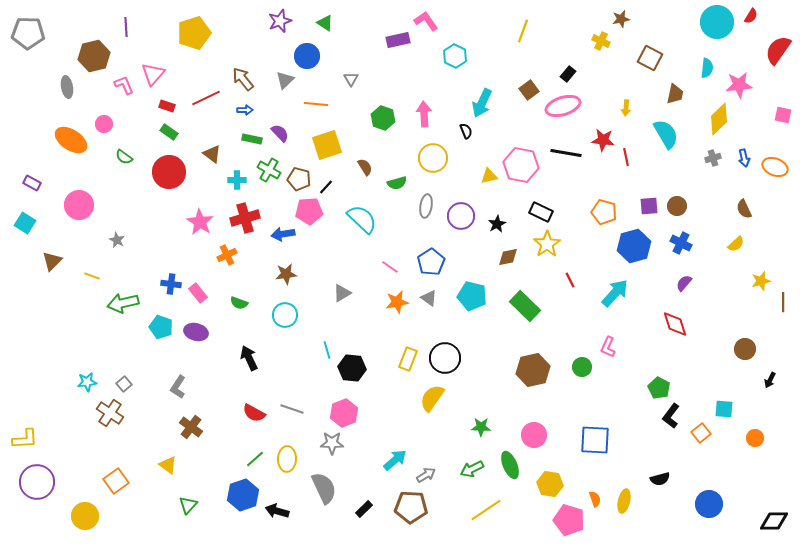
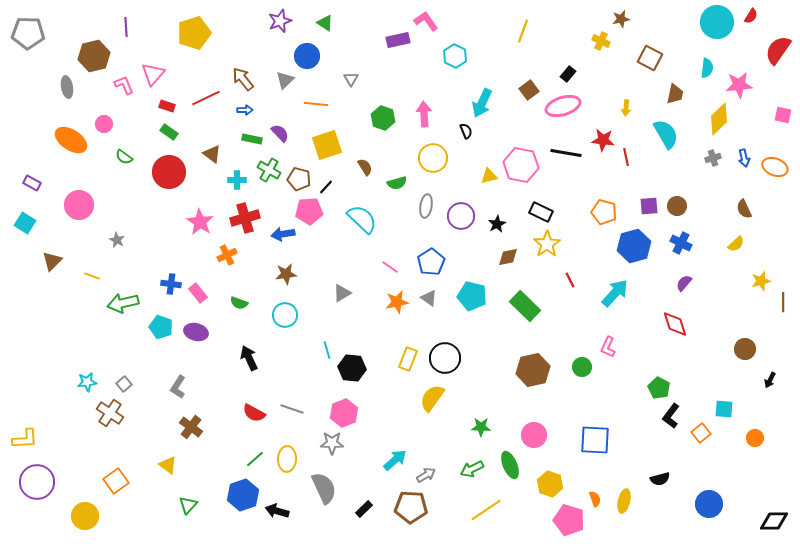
yellow hexagon at (550, 484): rotated 10 degrees clockwise
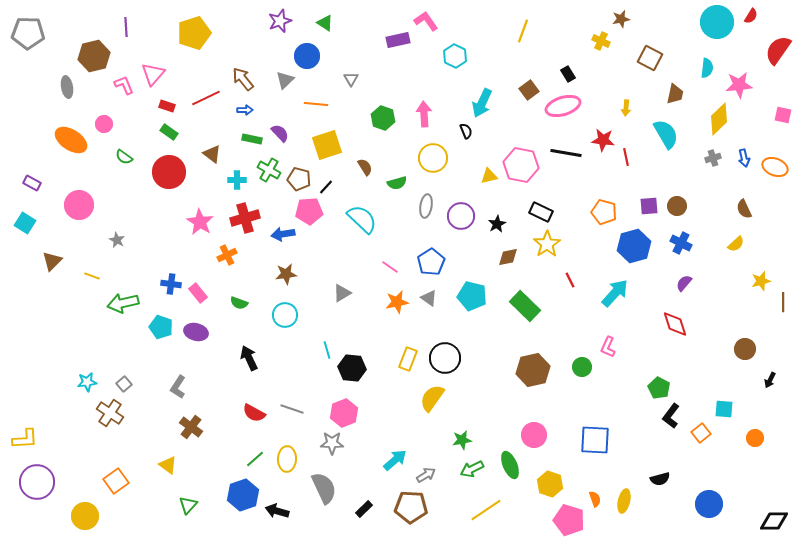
black rectangle at (568, 74): rotated 70 degrees counterclockwise
green star at (481, 427): moved 19 px left, 13 px down; rotated 12 degrees counterclockwise
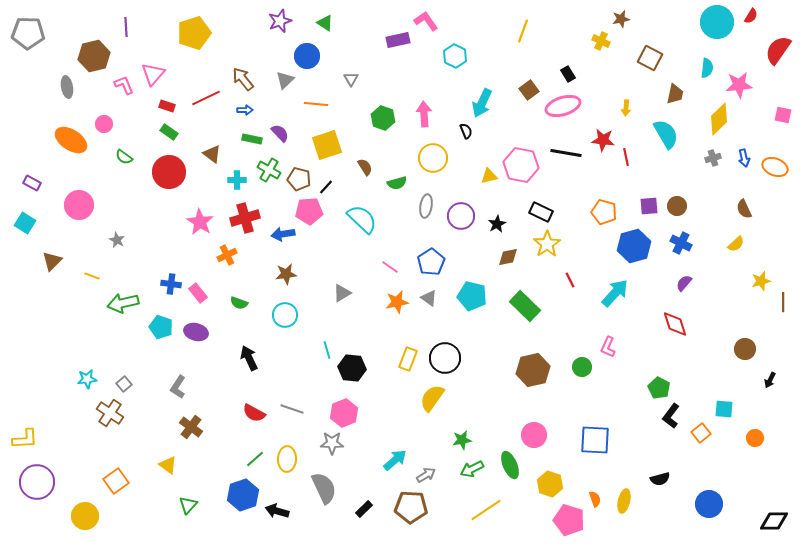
cyan star at (87, 382): moved 3 px up
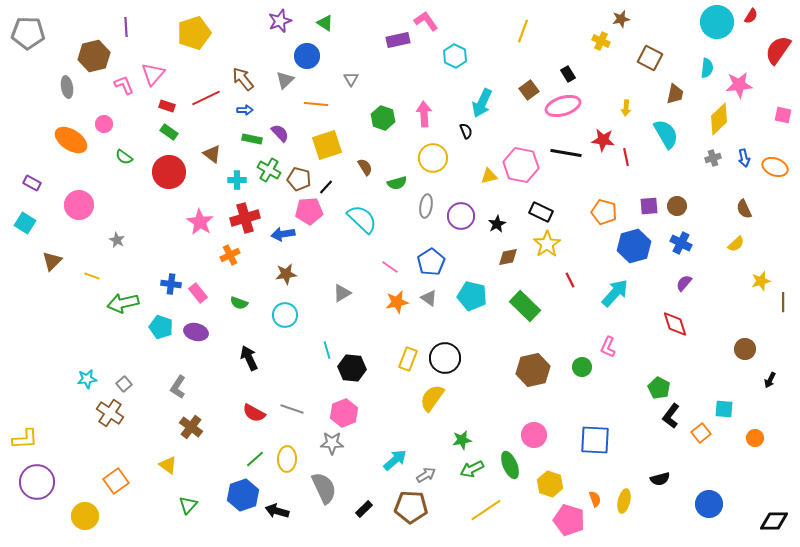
orange cross at (227, 255): moved 3 px right
